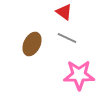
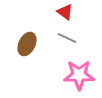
red triangle: moved 1 px right
brown ellipse: moved 5 px left
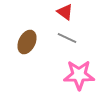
brown ellipse: moved 2 px up
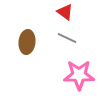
brown ellipse: rotated 20 degrees counterclockwise
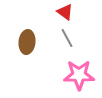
gray line: rotated 36 degrees clockwise
